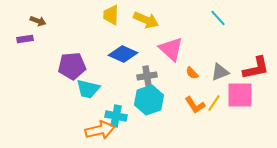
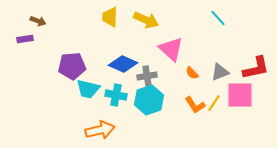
yellow trapezoid: moved 1 px left, 2 px down
blue diamond: moved 10 px down
cyan cross: moved 21 px up
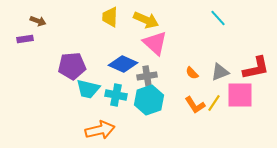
pink triangle: moved 16 px left, 6 px up
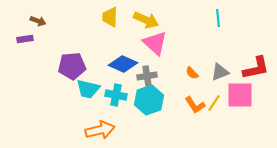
cyan line: rotated 36 degrees clockwise
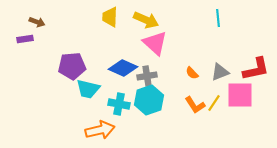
brown arrow: moved 1 px left, 1 px down
blue diamond: moved 4 px down
red L-shape: moved 1 px down
cyan cross: moved 3 px right, 9 px down
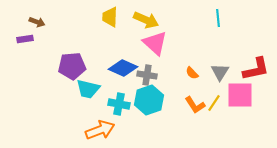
gray triangle: rotated 36 degrees counterclockwise
gray cross: moved 1 px up; rotated 18 degrees clockwise
orange arrow: rotated 8 degrees counterclockwise
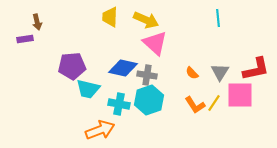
brown arrow: rotated 56 degrees clockwise
blue diamond: rotated 12 degrees counterclockwise
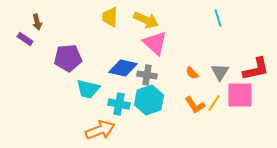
cyan line: rotated 12 degrees counterclockwise
purple rectangle: rotated 42 degrees clockwise
purple pentagon: moved 4 px left, 8 px up
